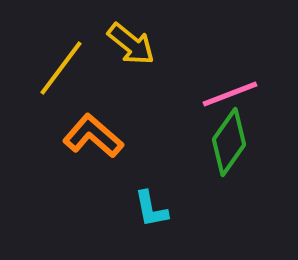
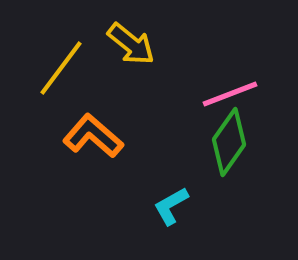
cyan L-shape: moved 20 px right, 3 px up; rotated 72 degrees clockwise
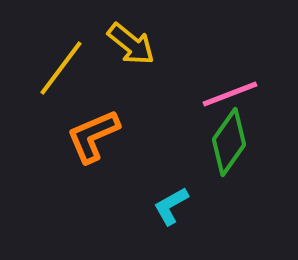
orange L-shape: rotated 64 degrees counterclockwise
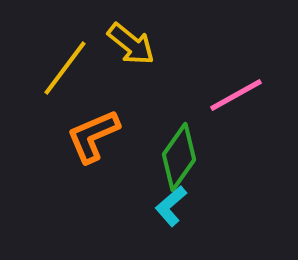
yellow line: moved 4 px right
pink line: moved 6 px right, 1 px down; rotated 8 degrees counterclockwise
green diamond: moved 50 px left, 15 px down
cyan L-shape: rotated 12 degrees counterclockwise
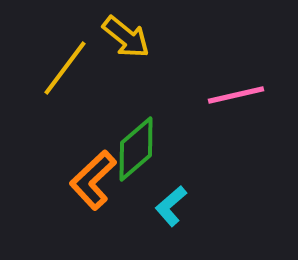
yellow arrow: moved 5 px left, 7 px up
pink line: rotated 16 degrees clockwise
orange L-shape: moved 44 px down; rotated 20 degrees counterclockwise
green diamond: moved 43 px left, 8 px up; rotated 14 degrees clockwise
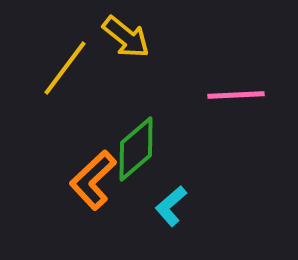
pink line: rotated 10 degrees clockwise
